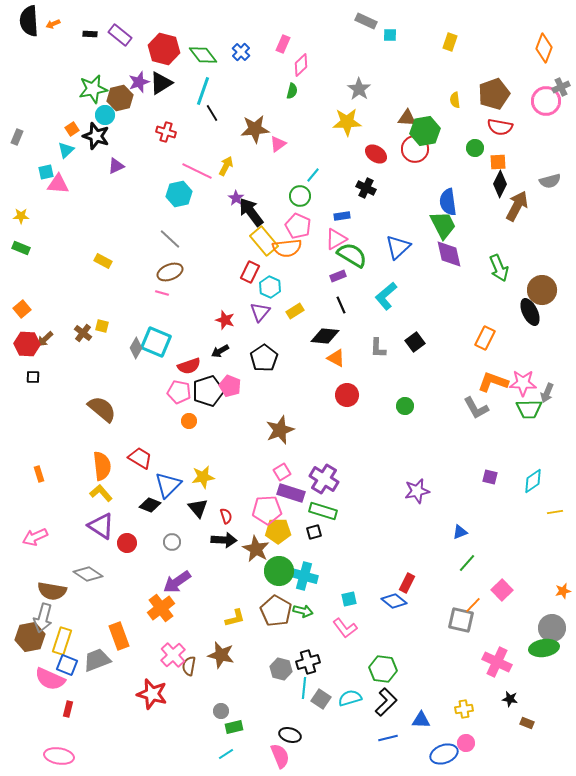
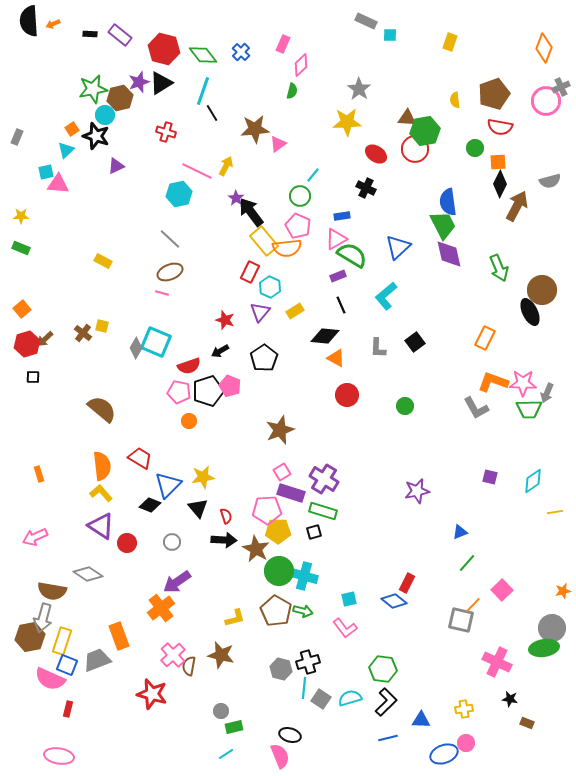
red hexagon at (27, 344): rotated 20 degrees counterclockwise
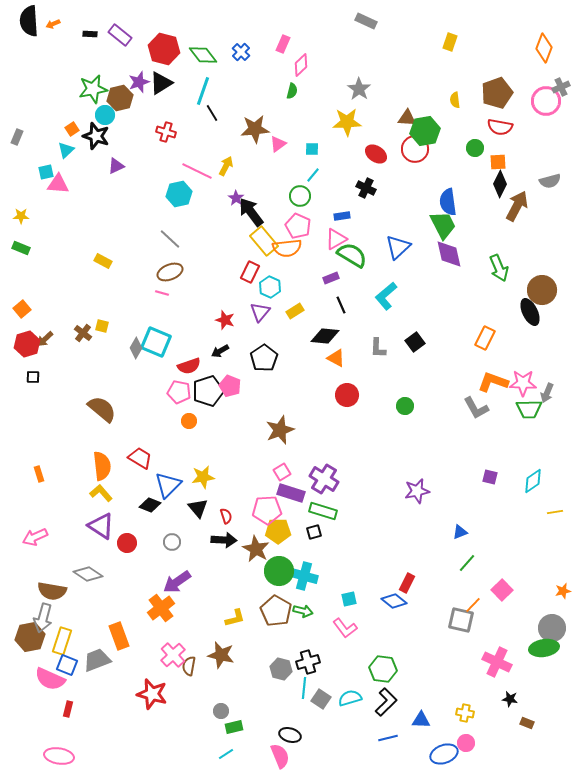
cyan square at (390, 35): moved 78 px left, 114 px down
brown pentagon at (494, 94): moved 3 px right, 1 px up
purple rectangle at (338, 276): moved 7 px left, 2 px down
yellow cross at (464, 709): moved 1 px right, 4 px down; rotated 18 degrees clockwise
